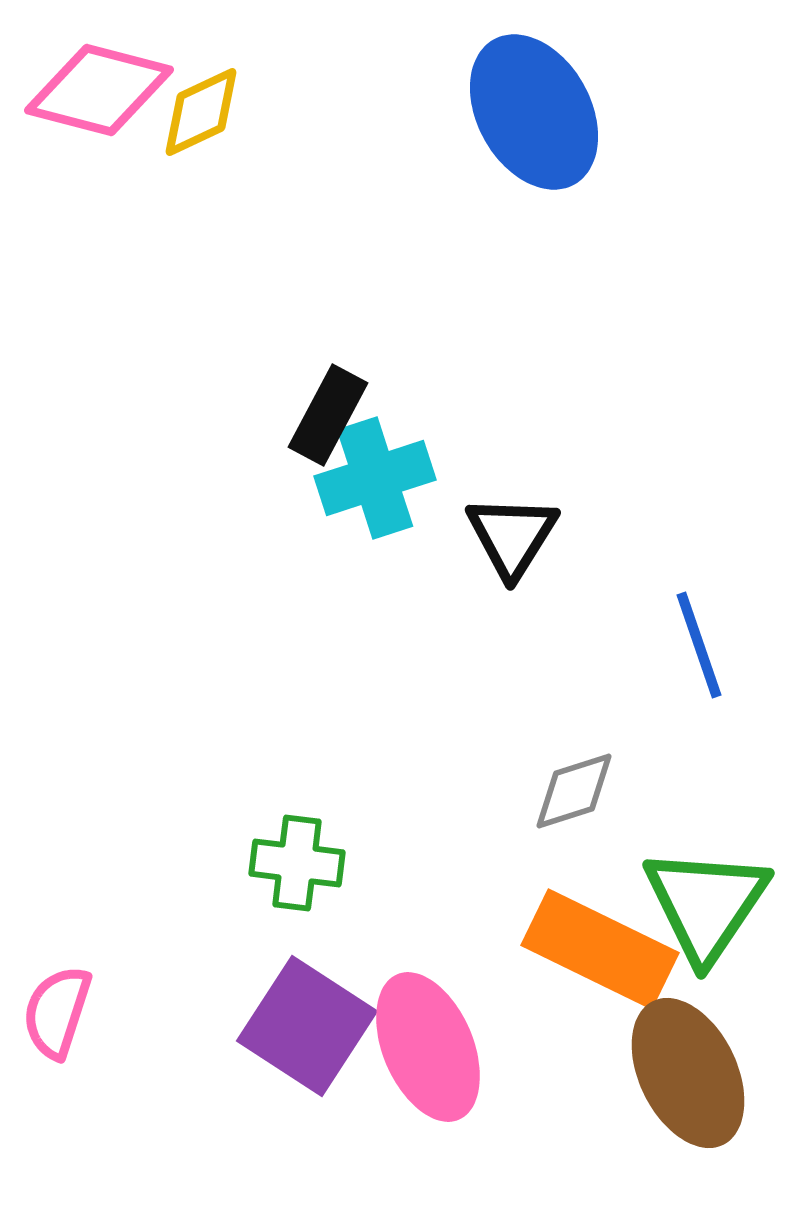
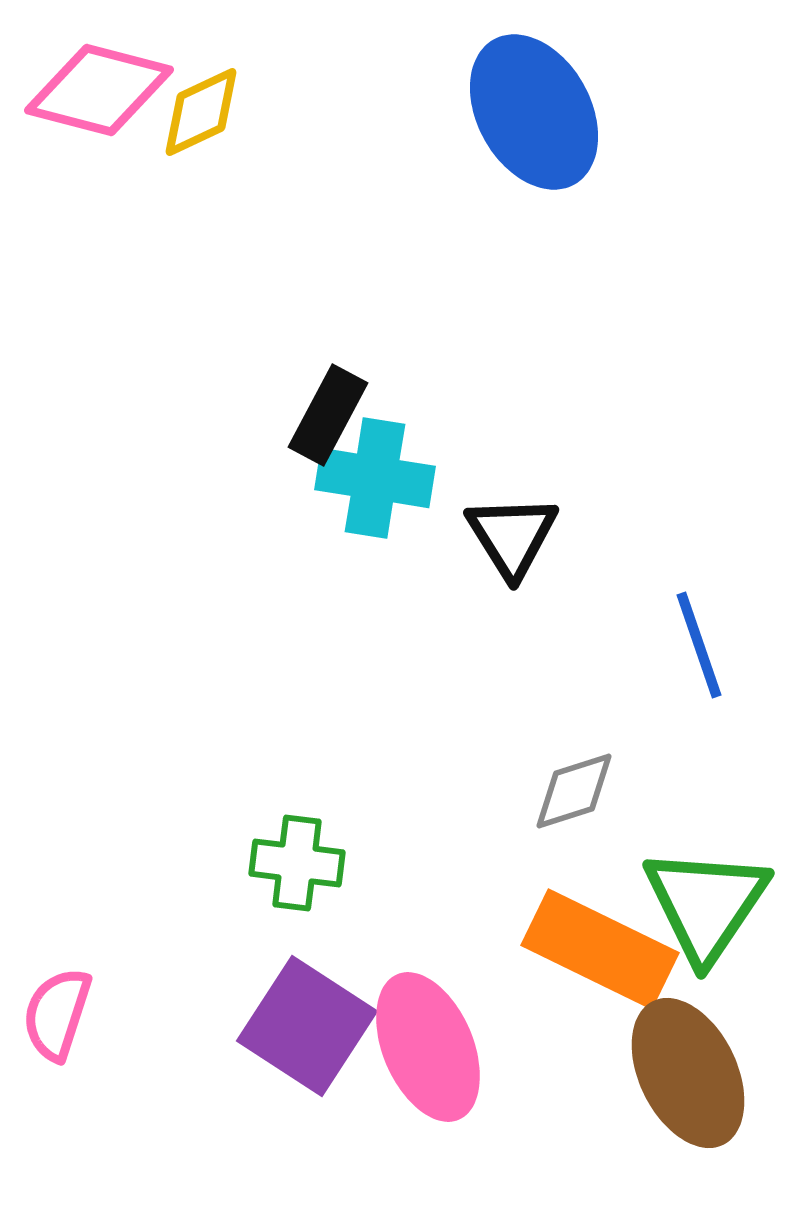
cyan cross: rotated 27 degrees clockwise
black triangle: rotated 4 degrees counterclockwise
pink semicircle: moved 2 px down
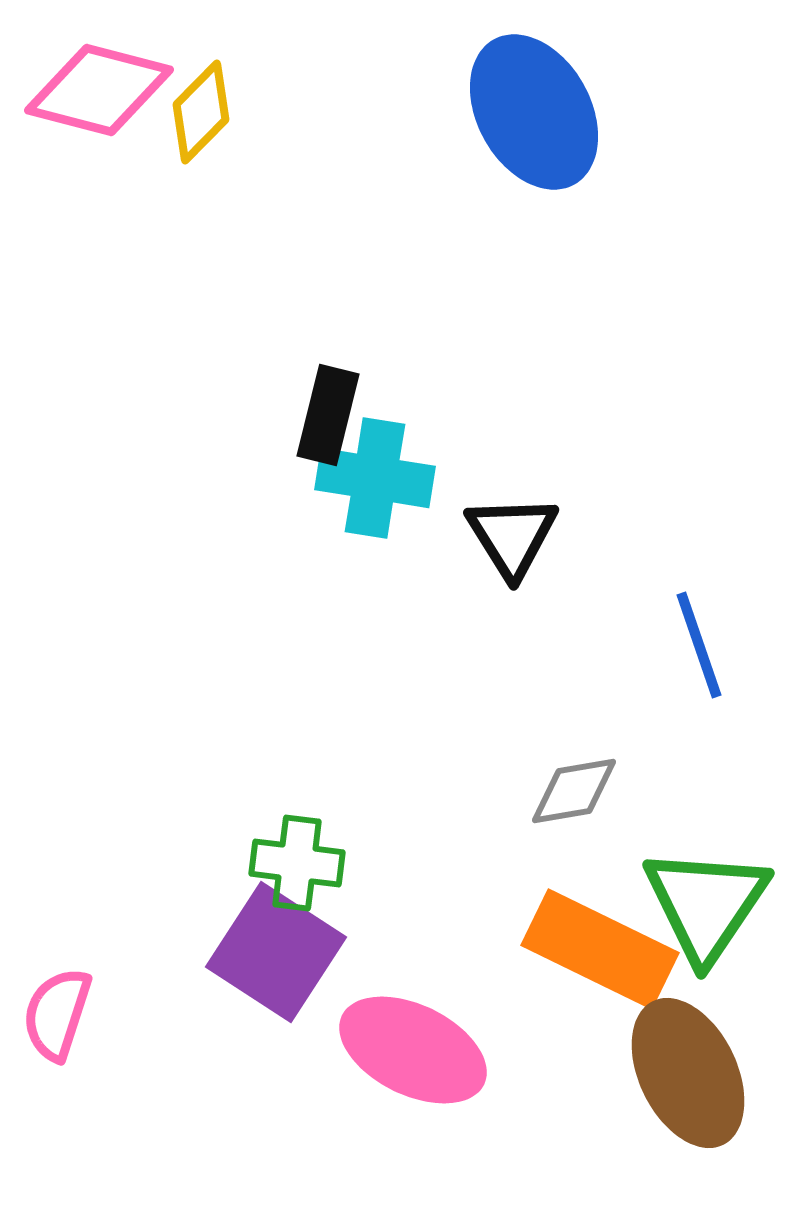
yellow diamond: rotated 20 degrees counterclockwise
black rectangle: rotated 14 degrees counterclockwise
gray diamond: rotated 8 degrees clockwise
purple square: moved 31 px left, 74 px up
pink ellipse: moved 15 px left, 3 px down; rotated 41 degrees counterclockwise
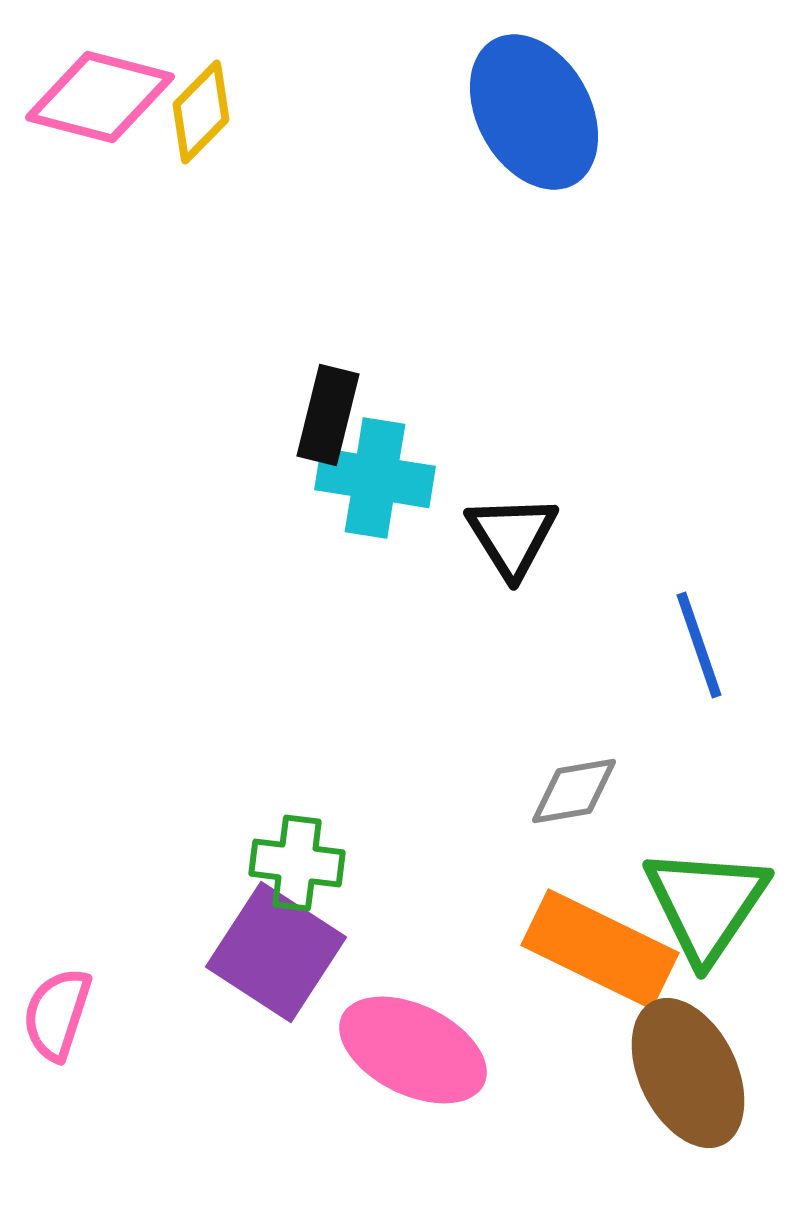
pink diamond: moved 1 px right, 7 px down
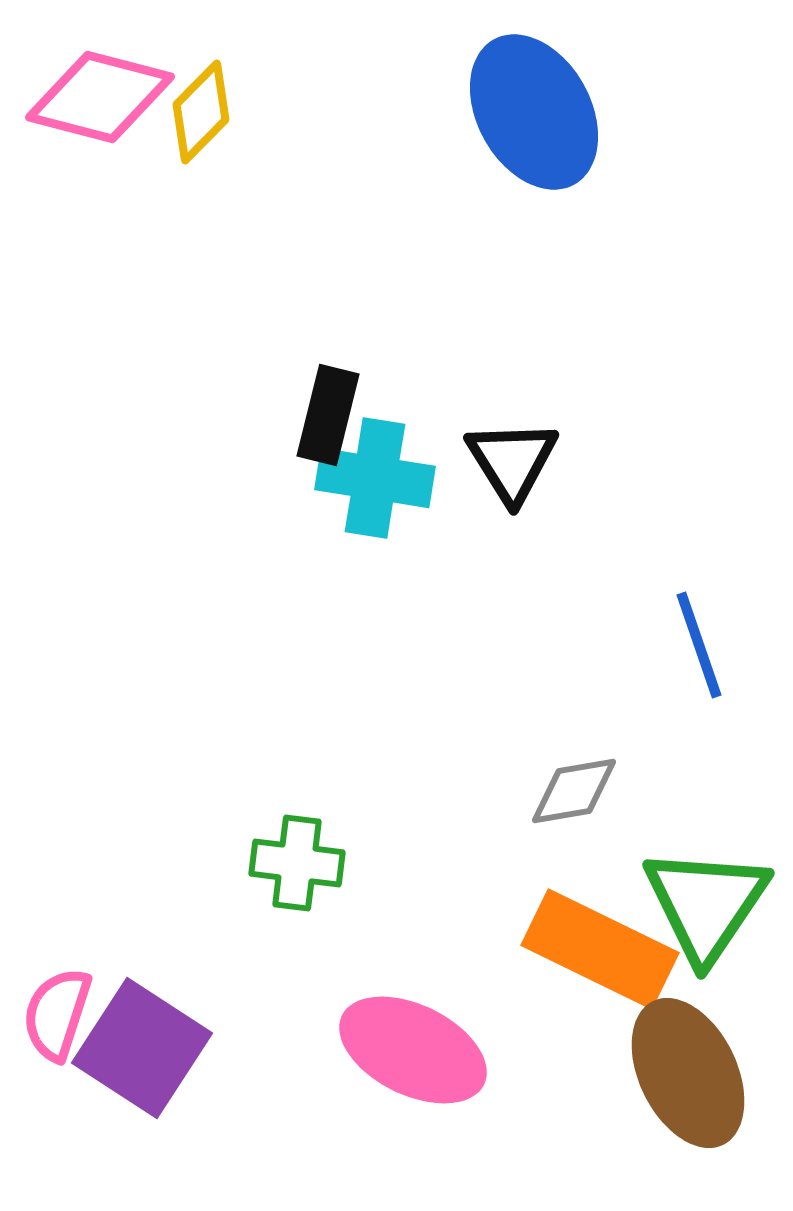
black triangle: moved 75 px up
purple square: moved 134 px left, 96 px down
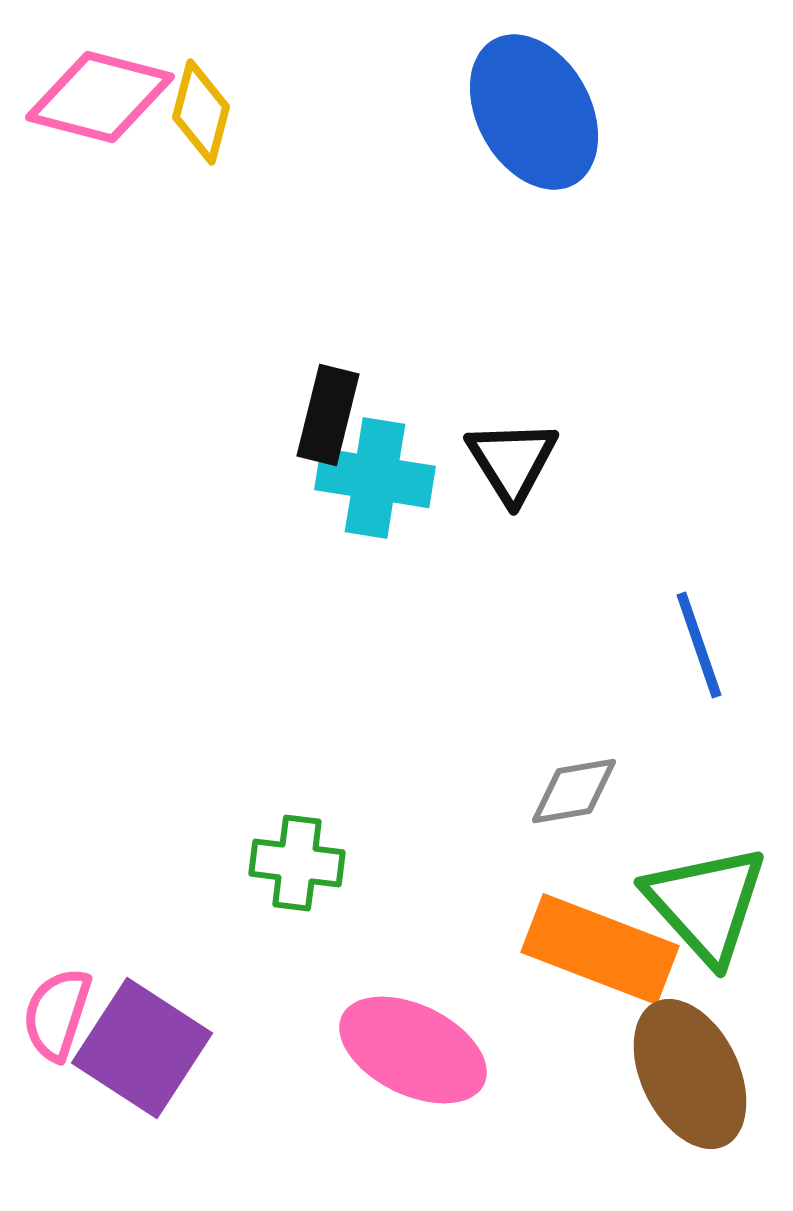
yellow diamond: rotated 30 degrees counterclockwise
green triangle: rotated 16 degrees counterclockwise
orange rectangle: rotated 5 degrees counterclockwise
brown ellipse: moved 2 px right, 1 px down
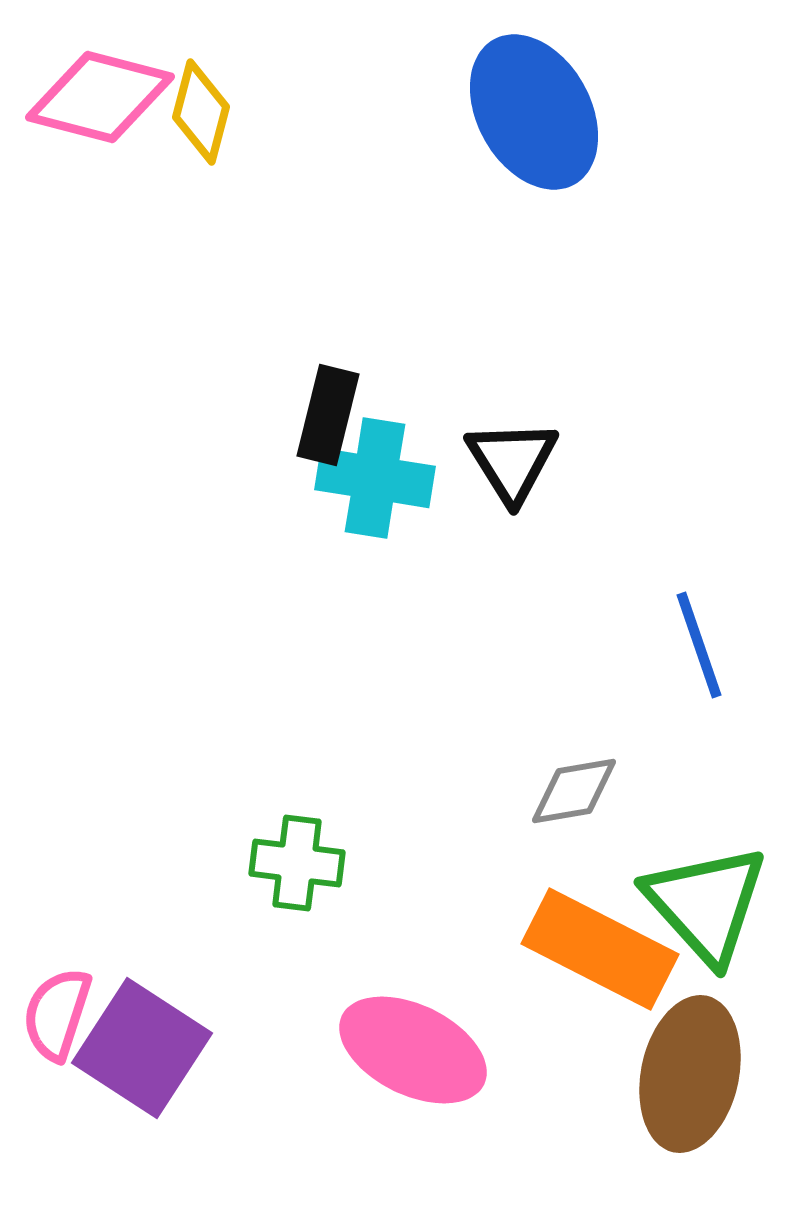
orange rectangle: rotated 6 degrees clockwise
brown ellipse: rotated 38 degrees clockwise
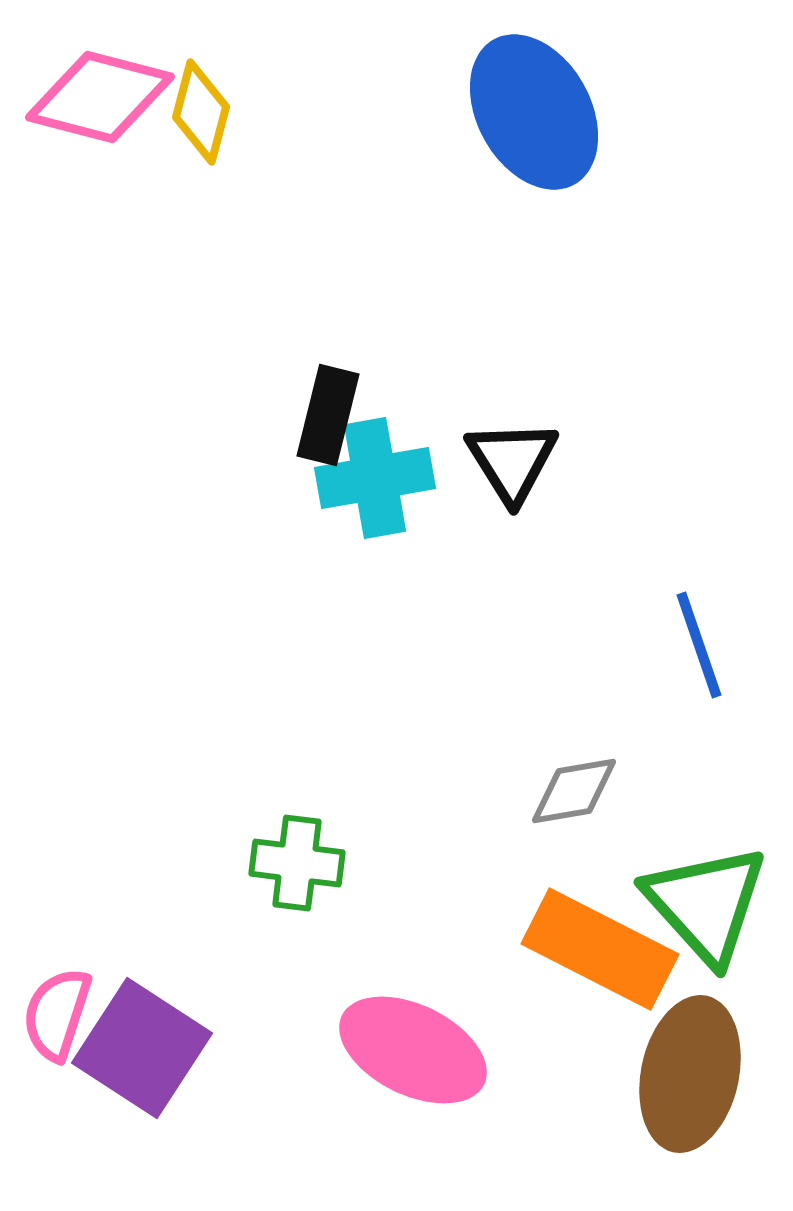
cyan cross: rotated 19 degrees counterclockwise
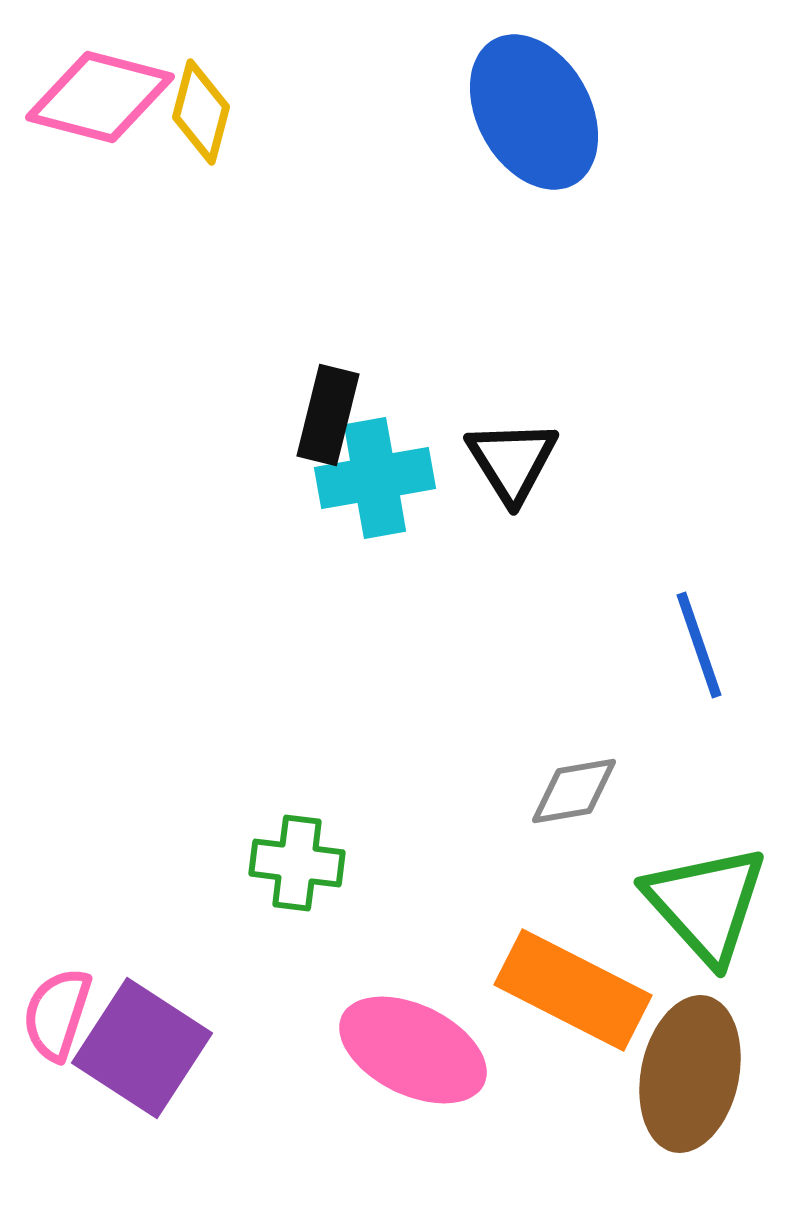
orange rectangle: moved 27 px left, 41 px down
